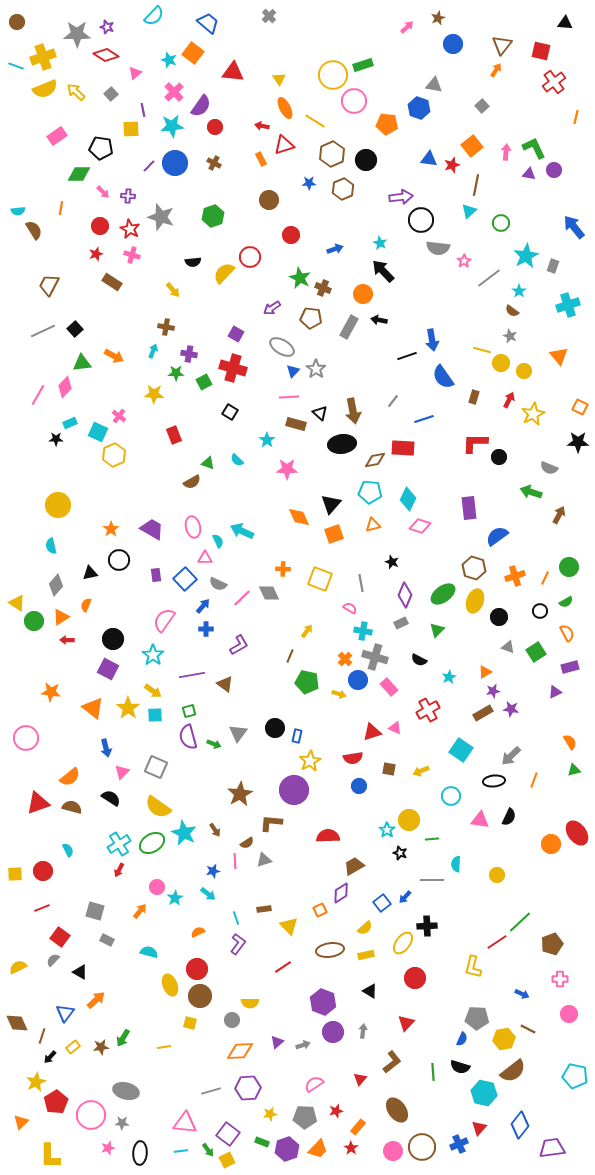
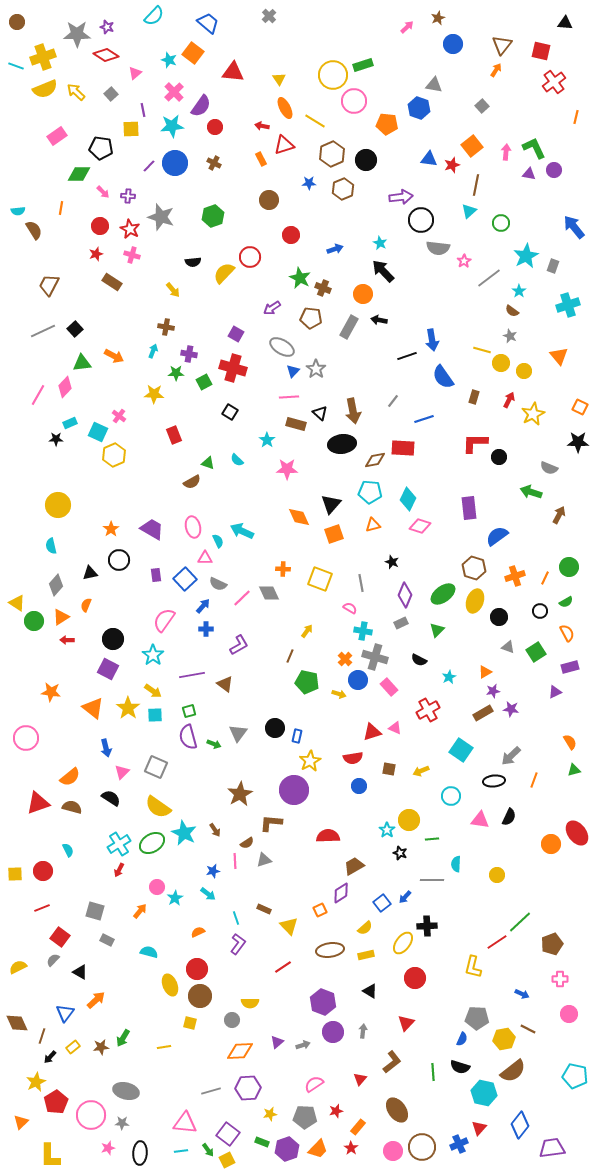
brown rectangle at (264, 909): rotated 32 degrees clockwise
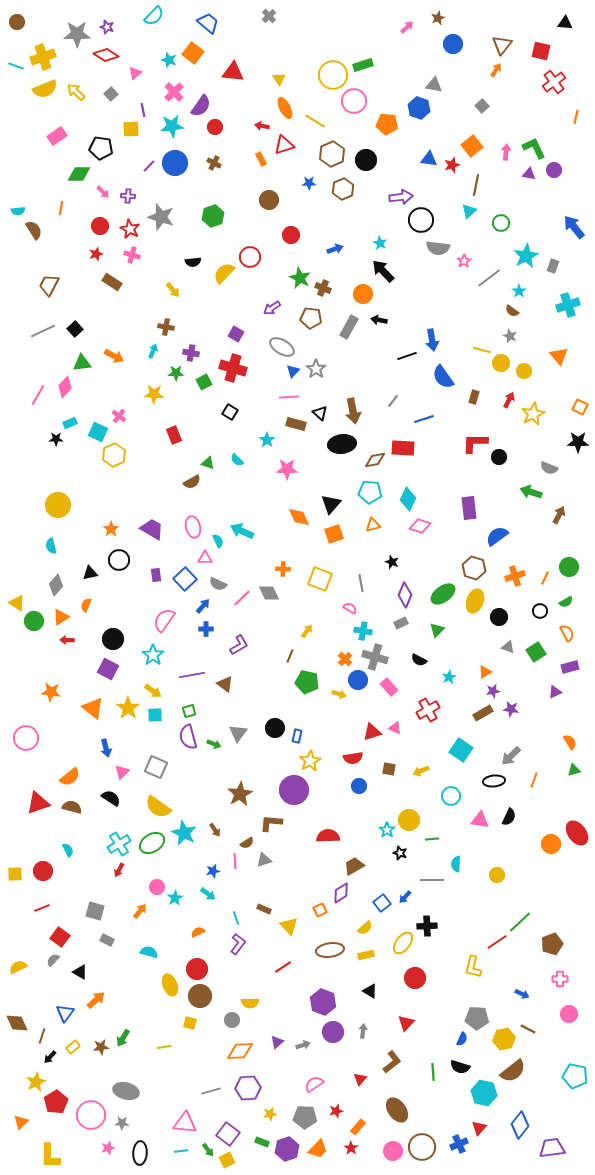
purple cross at (189, 354): moved 2 px right, 1 px up
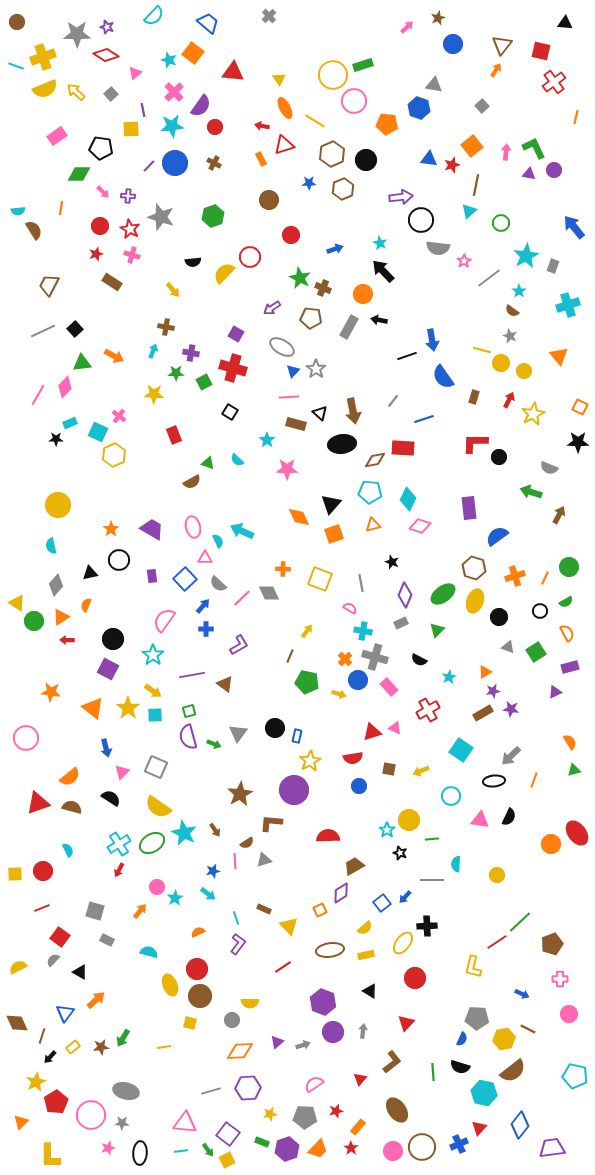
purple rectangle at (156, 575): moved 4 px left, 1 px down
gray semicircle at (218, 584): rotated 18 degrees clockwise
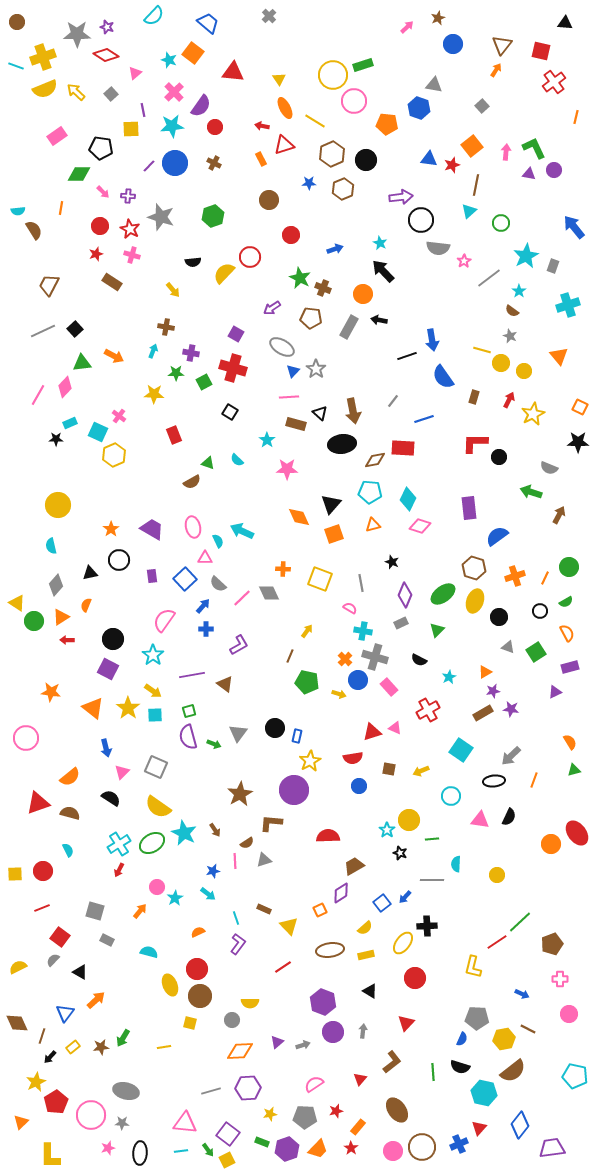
brown semicircle at (72, 807): moved 2 px left, 6 px down
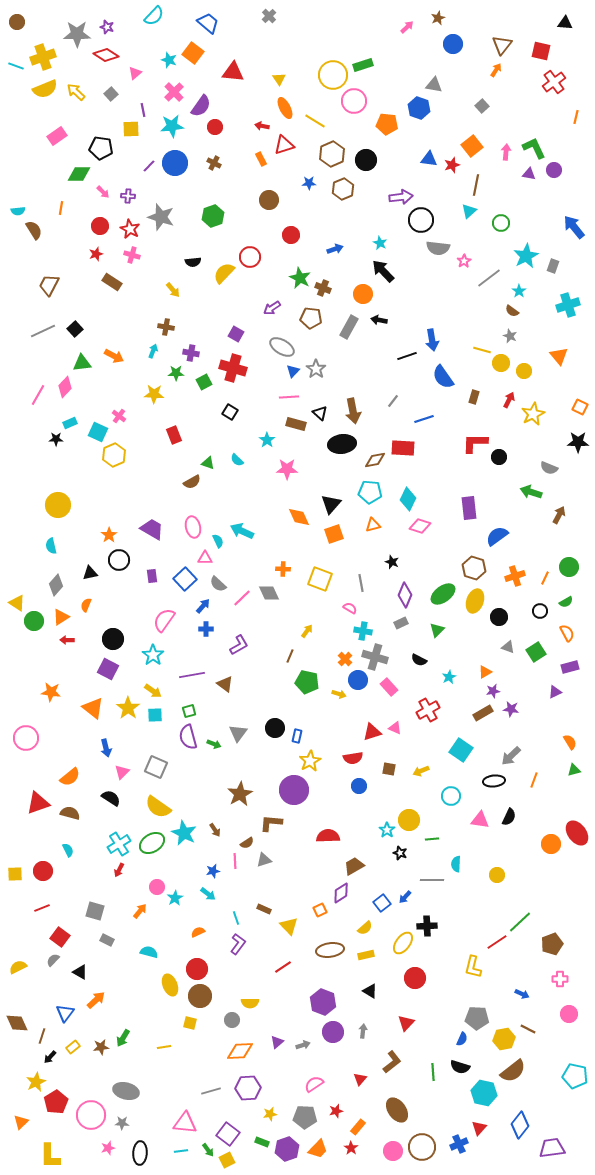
orange star at (111, 529): moved 2 px left, 6 px down
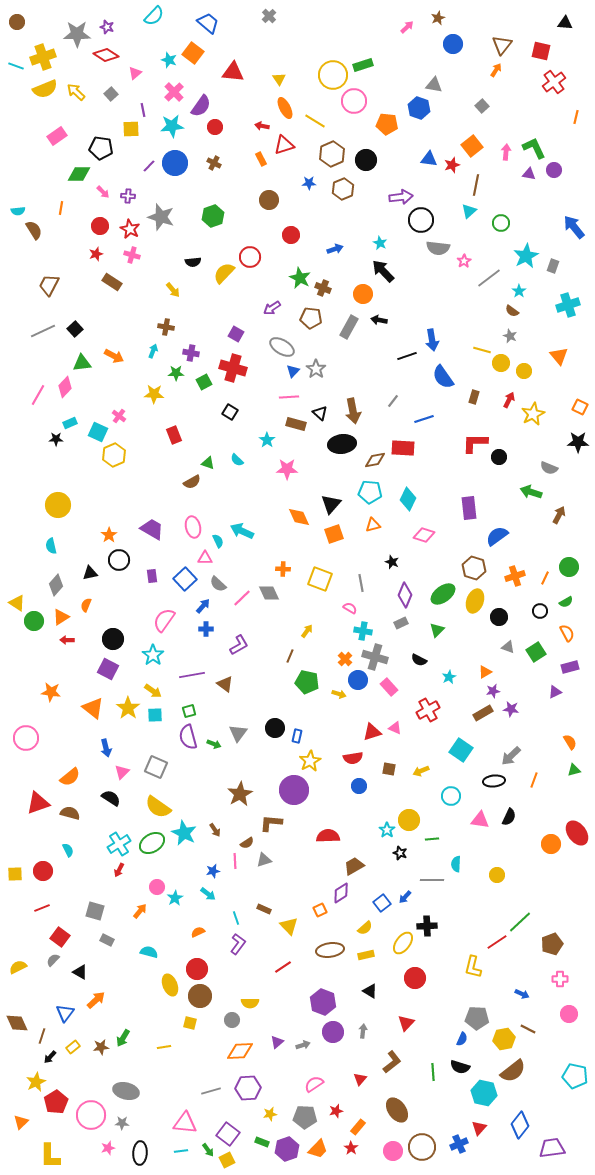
pink diamond at (420, 526): moved 4 px right, 9 px down
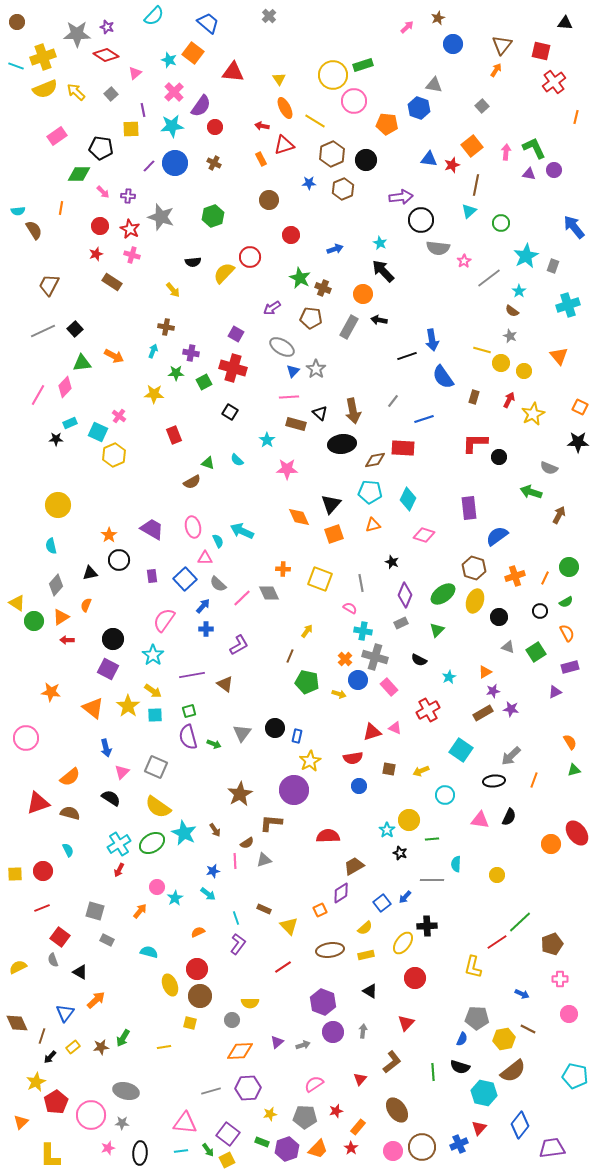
yellow star at (128, 708): moved 2 px up
gray triangle at (238, 733): moved 4 px right
cyan circle at (451, 796): moved 6 px left, 1 px up
gray semicircle at (53, 960): rotated 64 degrees counterclockwise
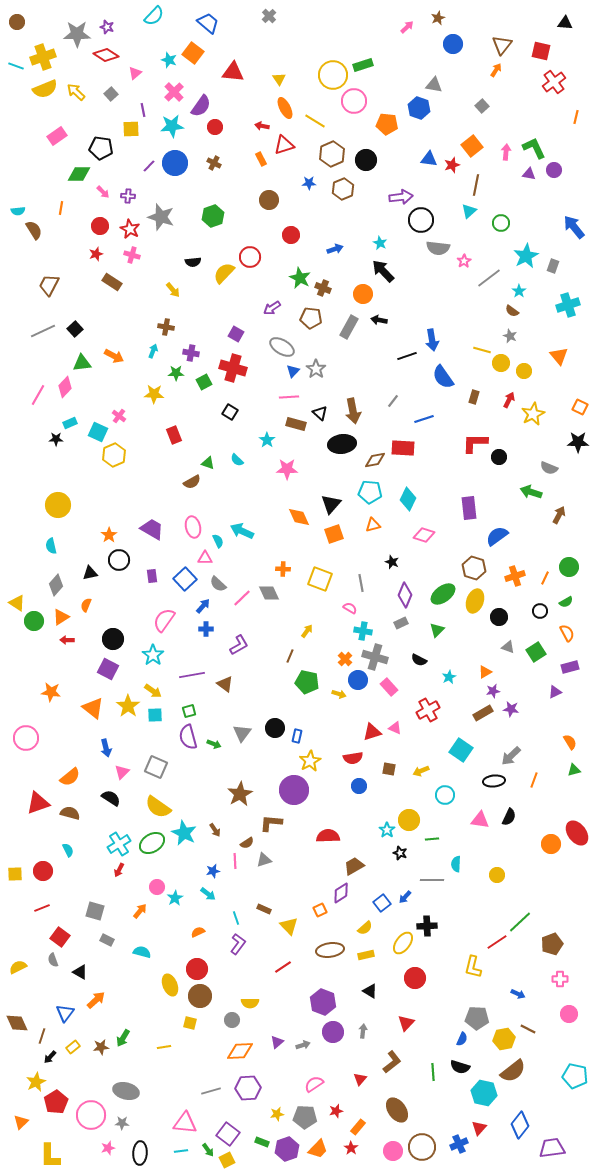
cyan semicircle at (149, 952): moved 7 px left
blue arrow at (522, 994): moved 4 px left
yellow star at (270, 1114): moved 7 px right
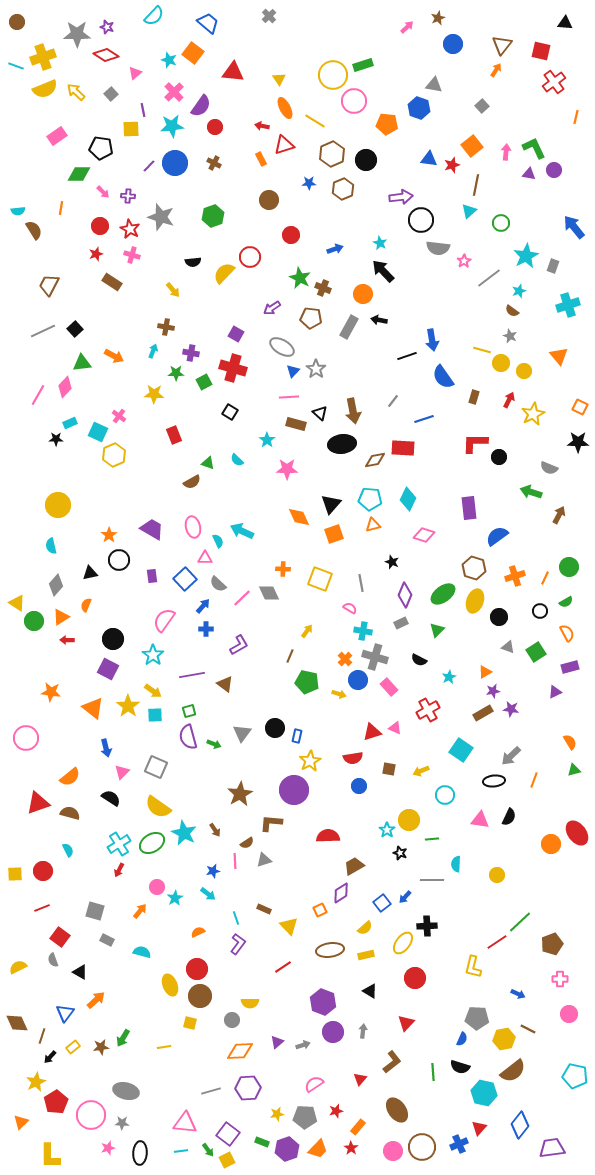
cyan star at (519, 291): rotated 16 degrees clockwise
cyan pentagon at (370, 492): moved 7 px down
